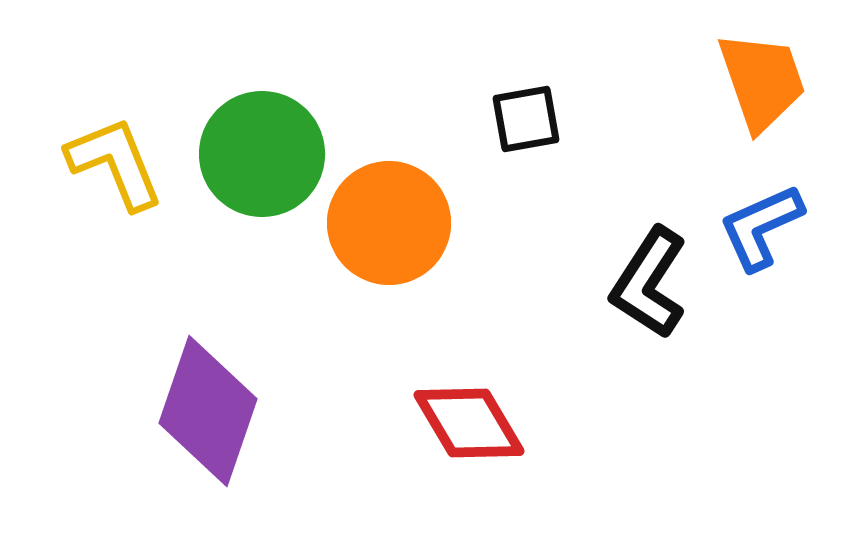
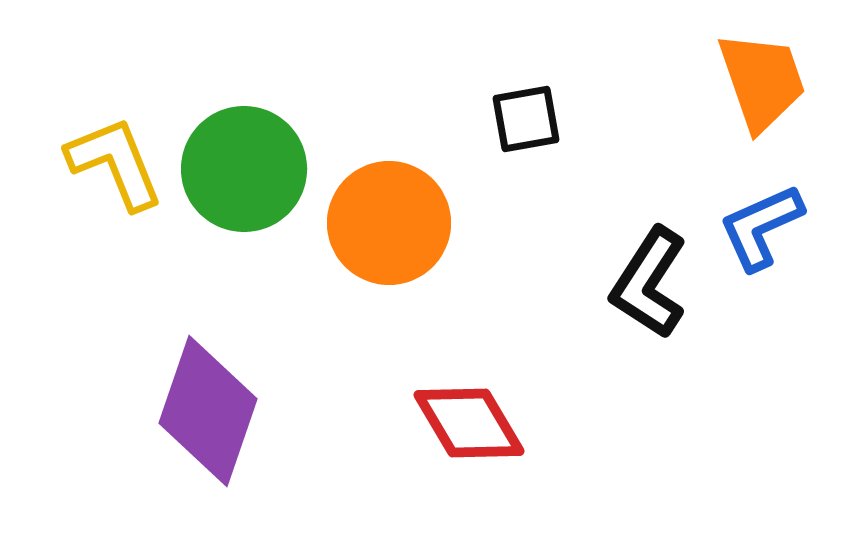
green circle: moved 18 px left, 15 px down
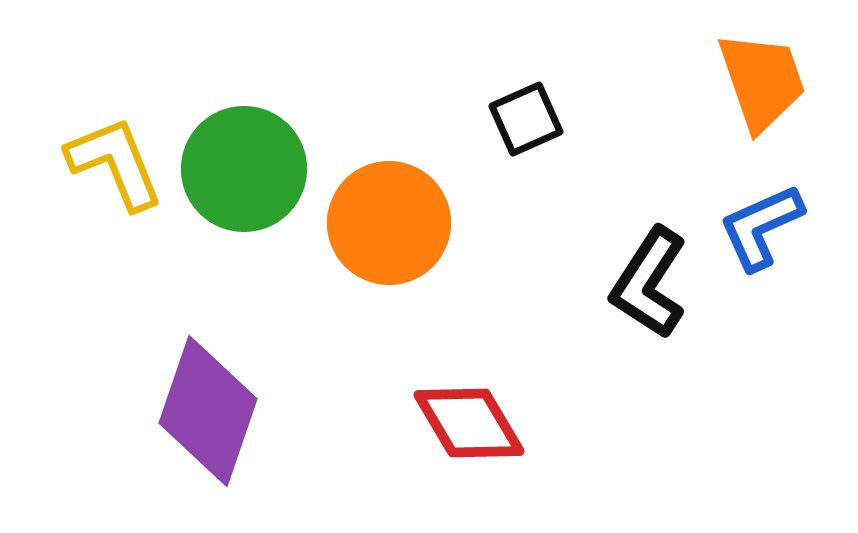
black square: rotated 14 degrees counterclockwise
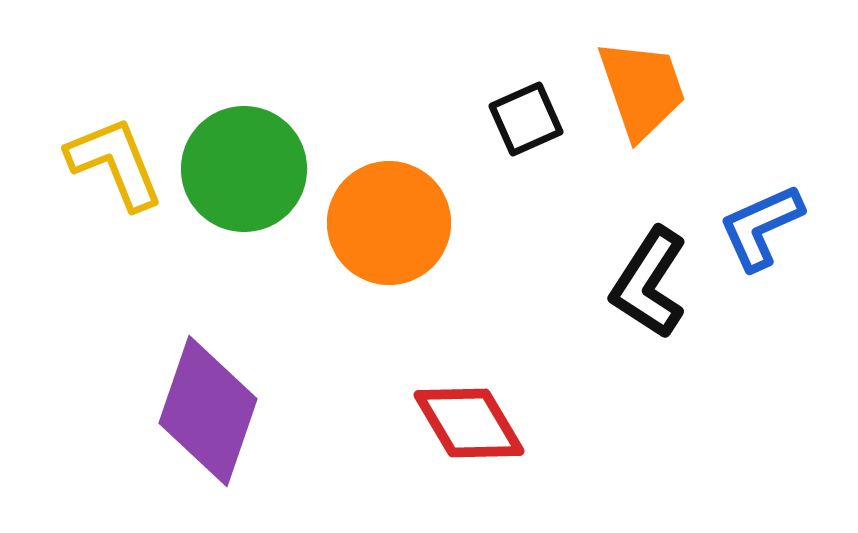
orange trapezoid: moved 120 px left, 8 px down
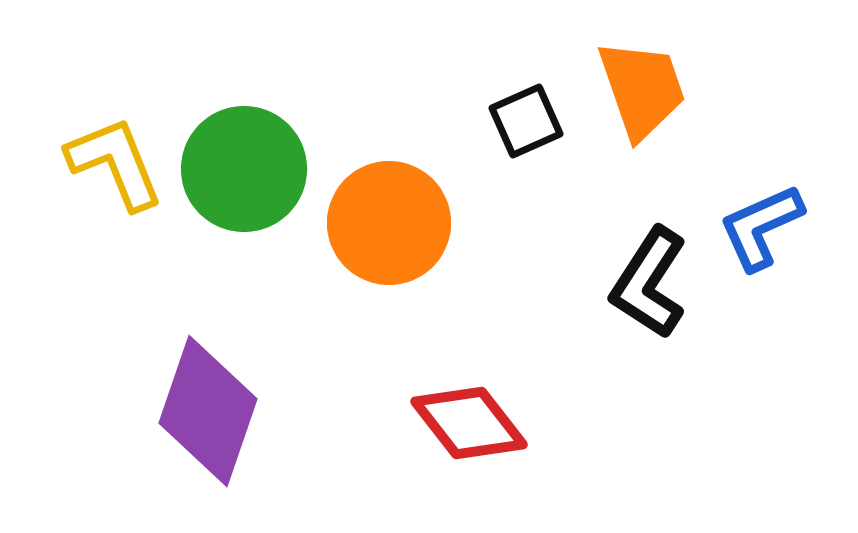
black square: moved 2 px down
red diamond: rotated 7 degrees counterclockwise
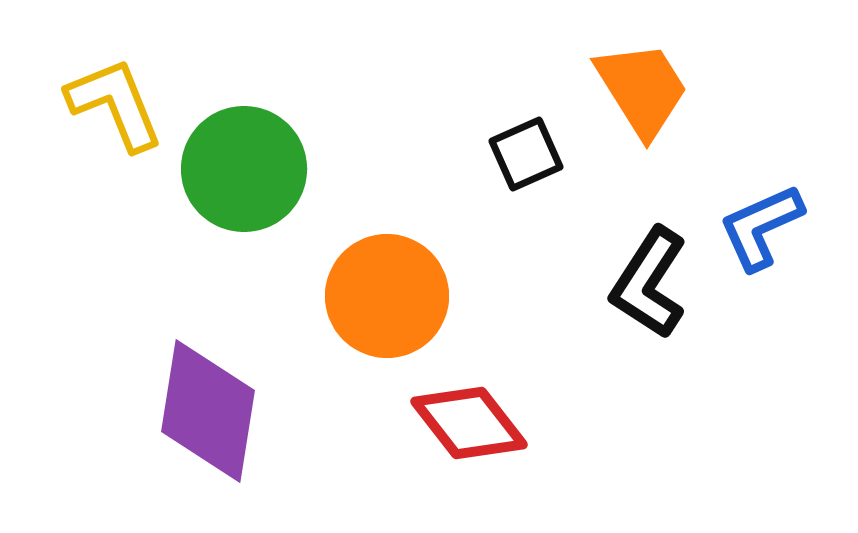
orange trapezoid: rotated 13 degrees counterclockwise
black square: moved 33 px down
yellow L-shape: moved 59 px up
orange circle: moved 2 px left, 73 px down
purple diamond: rotated 10 degrees counterclockwise
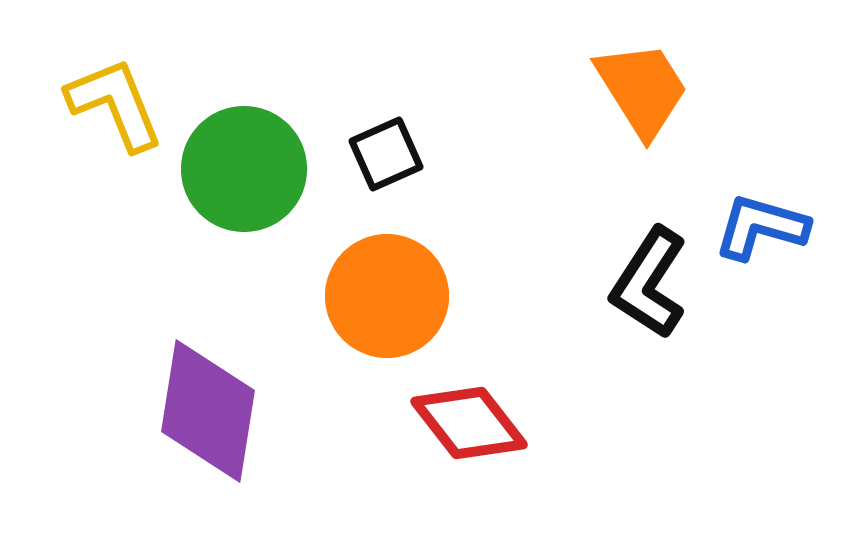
black square: moved 140 px left
blue L-shape: rotated 40 degrees clockwise
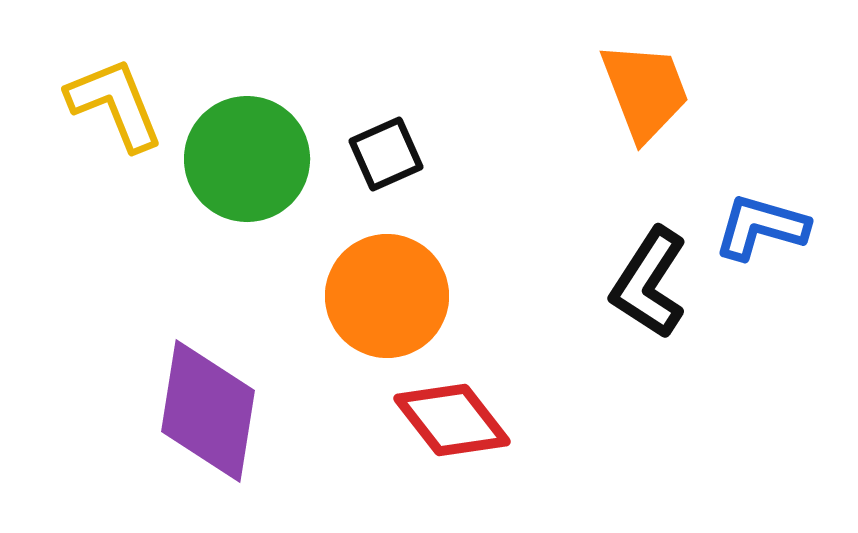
orange trapezoid: moved 3 px right, 2 px down; rotated 11 degrees clockwise
green circle: moved 3 px right, 10 px up
red diamond: moved 17 px left, 3 px up
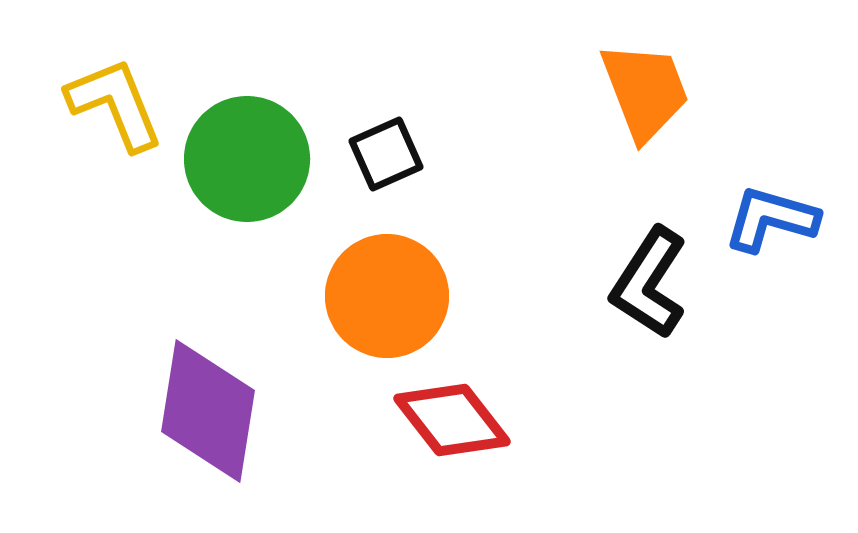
blue L-shape: moved 10 px right, 8 px up
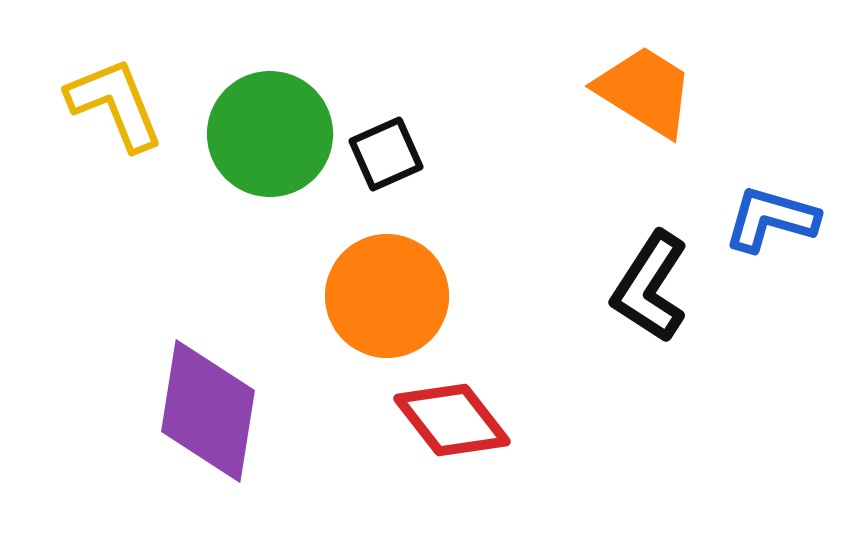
orange trapezoid: rotated 37 degrees counterclockwise
green circle: moved 23 px right, 25 px up
black L-shape: moved 1 px right, 4 px down
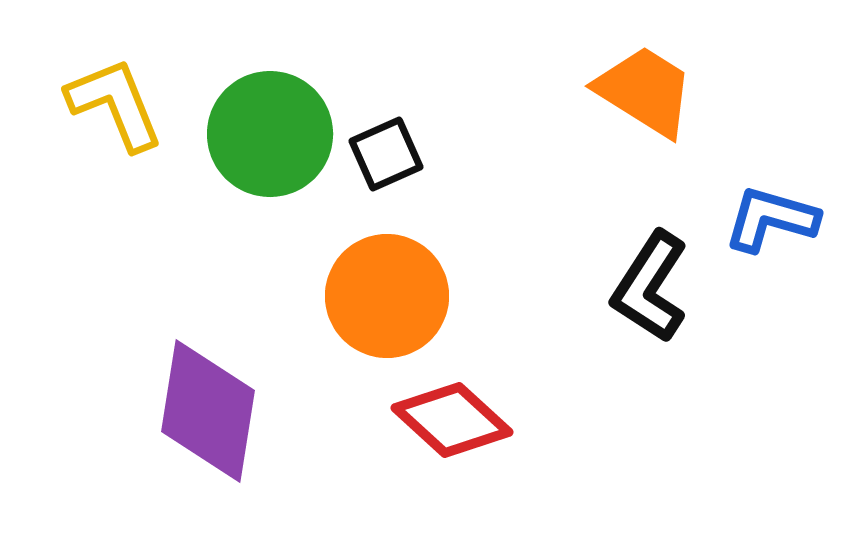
red diamond: rotated 10 degrees counterclockwise
